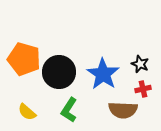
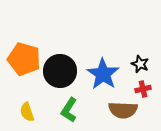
black circle: moved 1 px right, 1 px up
yellow semicircle: rotated 30 degrees clockwise
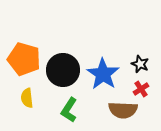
black circle: moved 3 px right, 1 px up
red cross: moved 2 px left; rotated 21 degrees counterclockwise
yellow semicircle: moved 14 px up; rotated 12 degrees clockwise
